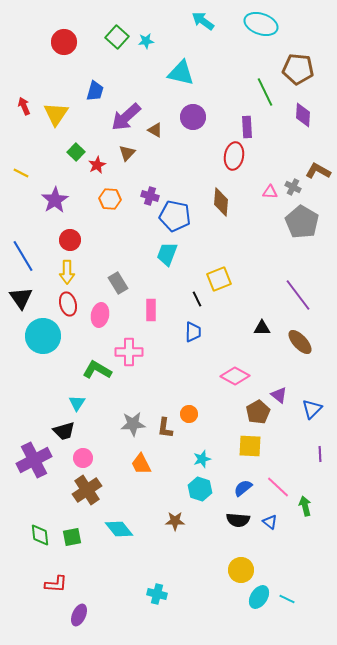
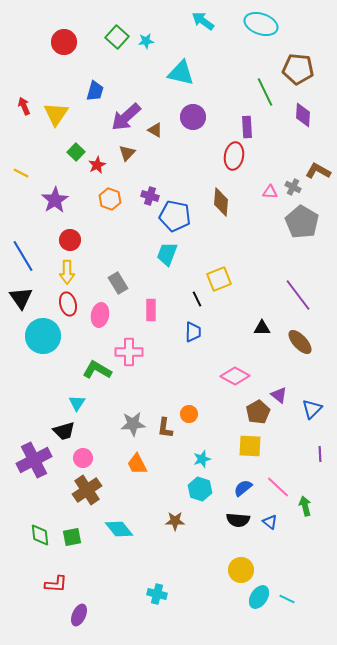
orange hexagon at (110, 199): rotated 15 degrees clockwise
orange trapezoid at (141, 464): moved 4 px left
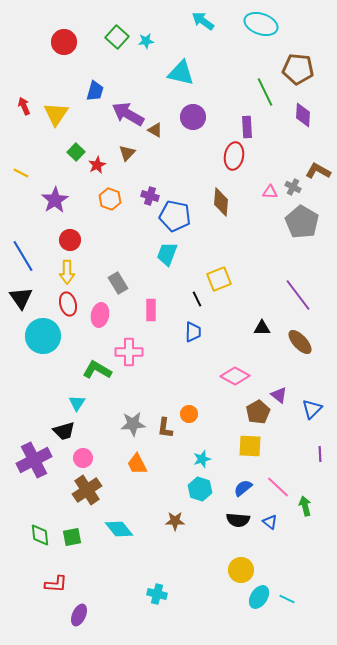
purple arrow at (126, 117): moved 2 px right, 3 px up; rotated 72 degrees clockwise
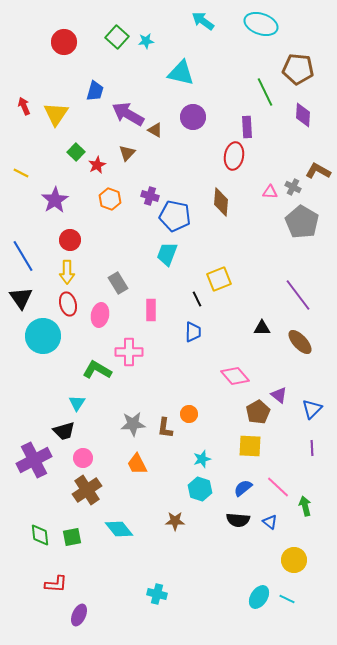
pink diamond at (235, 376): rotated 20 degrees clockwise
purple line at (320, 454): moved 8 px left, 6 px up
yellow circle at (241, 570): moved 53 px right, 10 px up
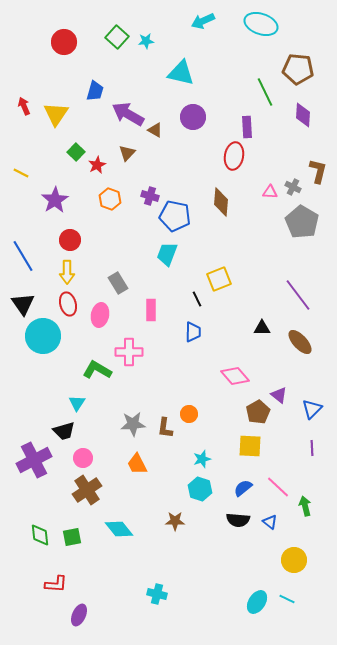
cyan arrow at (203, 21): rotated 60 degrees counterclockwise
brown L-shape at (318, 171): rotated 75 degrees clockwise
black triangle at (21, 298): moved 2 px right, 6 px down
cyan ellipse at (259, 597): moved 2 px left, 5 px down
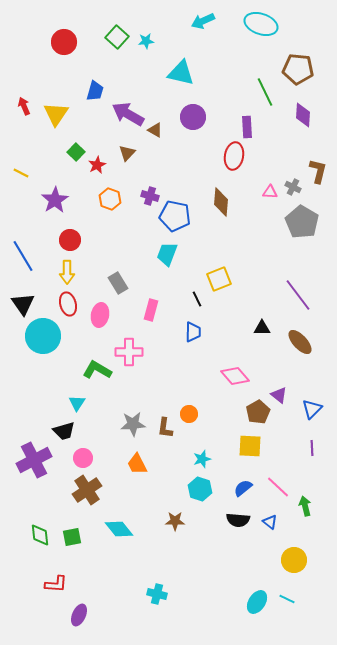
pink rectangle at (151, 310): rotated 15 degrees clockwise
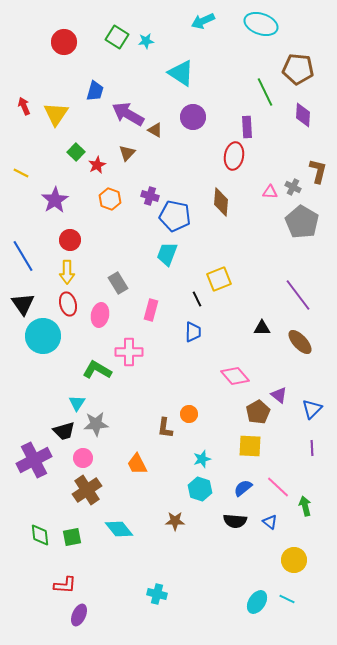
green square at (117, 37): rotated 10 degrees counterclockwise
cyan triangle at (181, 73): rotated 20 degrees clockwise
gray star at (133, 424): moved 37 px left
black semicircle at (238, 520): moved 3 px left, 1 px down
red L-shape at (56, 584): moved 9 px right, 1 px down
